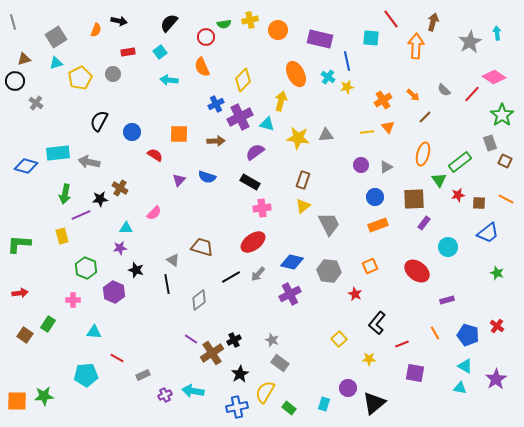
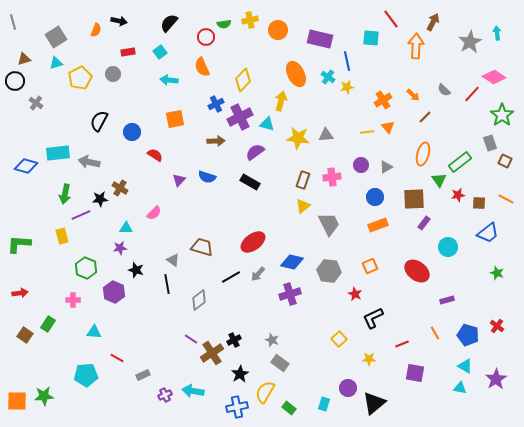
brown arrow at (433, 22): rotated 12 degrees clockwise
orange square at (179, 134): moved 4 px left, 15 px up; rotated 12 degrees counterclockwise
pink cross at (262, 208): moved 70 px right, 31 px up
purple cross at (290, 294): rotated 10 degrees clockwise
black L-shape at (377, 323): moved 4 px left, 5 px up; rotated 25 degrees clockwise
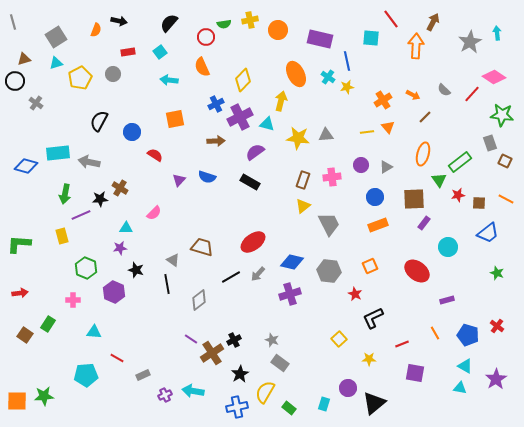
orange arrow at (413, 95): rotated 16 degrees counterclockwise
green star at (502, 115): rotated 30 degrees counterclockwise
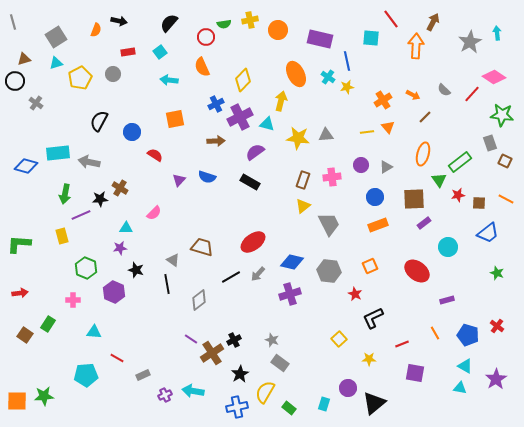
purple rectangle at (424, 223): rotated 16 degrees clockwise
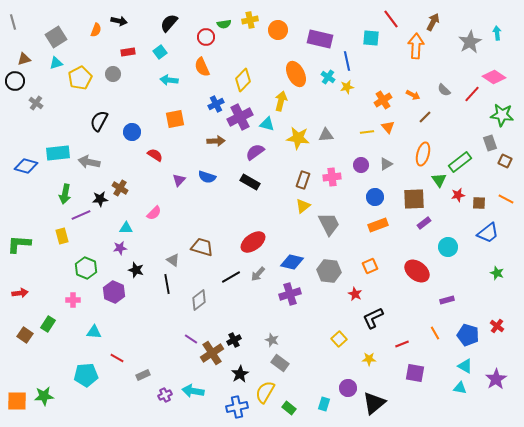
gray triangle at (386, 167): moved 3 px up
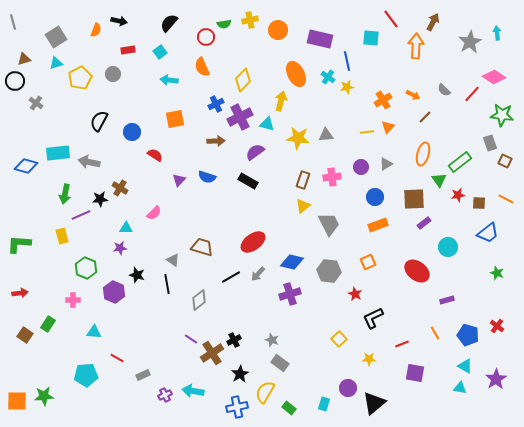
red rectangle at (128, 52): moved 2 px up
orange triangle at (388, 127): rotated 24 degrees clockwise
purple circle at (361, 165): moved 2 px down
black rectangle at (250, 182): moved 2 px left, 1 px up
orange square at (370, 266): moved 2 px left, 4 px up
black star at (136, 270): moved 1 px right, 5 px down
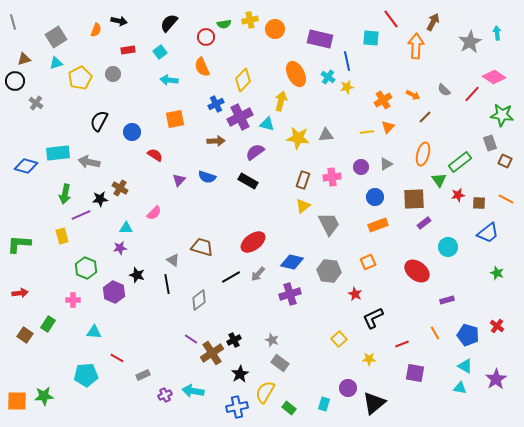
orange circle at (278, 30): moved 3 px left, 1 px up
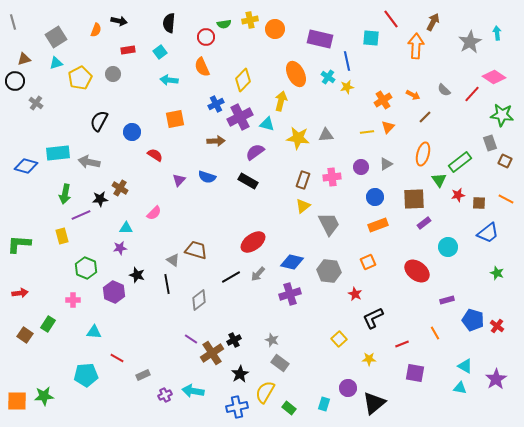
black semicircle at (169, 23): rotated 36 degrees counterclockwise
brown trapezoid at (202, 247): moved 6 px left, 3 px down
blue pentagon at (468, 335): moved 5 px right, 15 px up
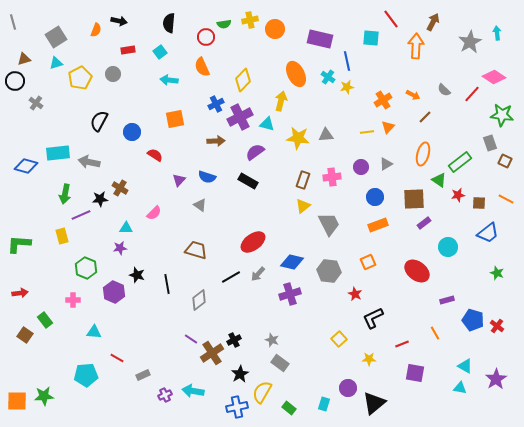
green triangle at (439, 180): rotated 21 degrees counterclockwise
gray triangle at (173, 260): moved 27 px right, 55 px up
green rectangle at (48, 324): moved 3 px left, 4 px up; rotated 70 degrees counterclockwise
yellow semicircle at (265, 392): moved 3 px left
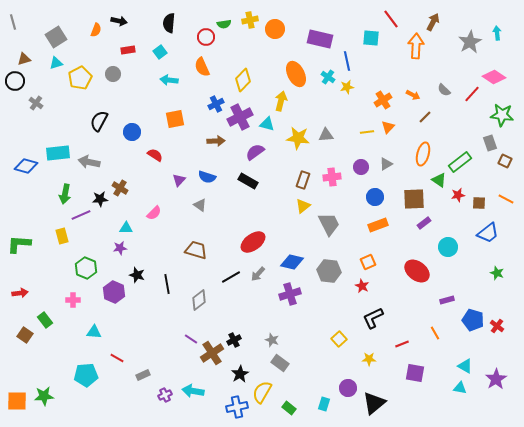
red star at (355, 294): moved 7 px right, 8 px up
